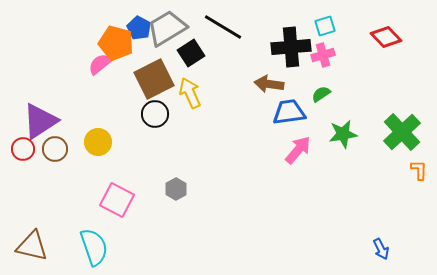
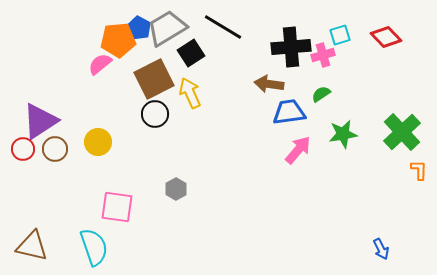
cyan square: moved 15 px right, 9 px down
orange pentagon: moved 2 px right, 3 px up; rotated 20 degrees counterclockwise
pink square: moved 7 px down; rotated 20 degrees counterclockwise
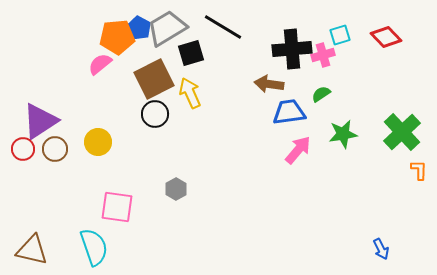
orange pentagon: moved 1 px left, 3 px up
black cross: moved 1 px right, 2 px down
black square: rotated 16 degrees clockwise
brown triangle: moved 4 px down
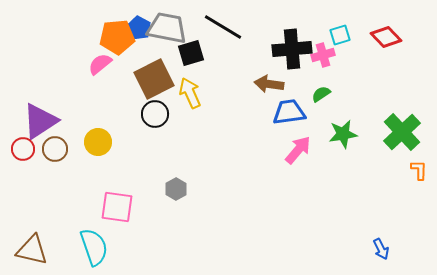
gray trapezoid: rotated 42 degrees clockwise
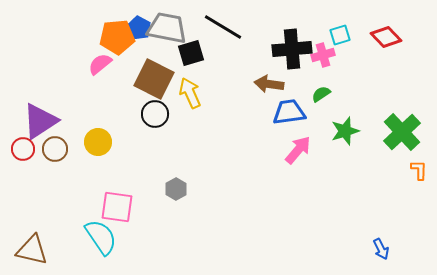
brown square: rotated 36 degrees counterclockwise
green star: moved 2 px right, 3 px up; rotated 8 degrees counterclockwise
cyan semicircle: moved 7 px right, 10 px up; rotated 15 degrees counterclockwise
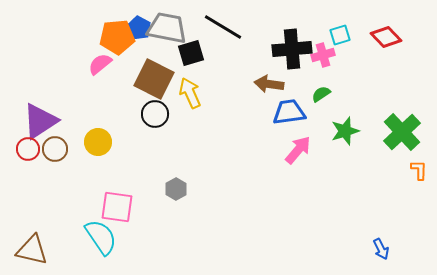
red circle: moved 5 px right
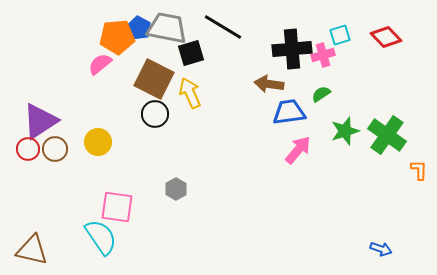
green cross: moved 15 px left, 3 px down; rotated 12 degrees counterclockwise
blue arrow: rotated 45 degrees counterclockwise
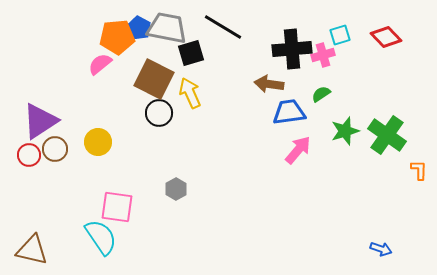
black circle: moved 4 px right, 1 px up
red circle: moved 1 px right, 6 px down
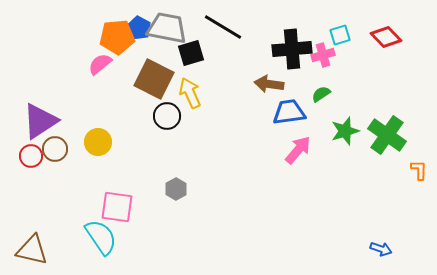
black circle: moved 8 px right, 3 px down
red circle: moved 2 px right, 1 px down
